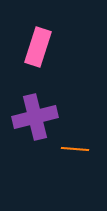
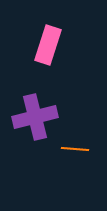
pink rectangle: moved 10 px right, 2 px up
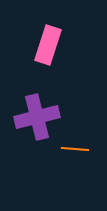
purple cross: moved 2 px right
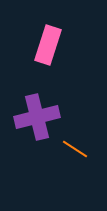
orange line: rotated 28 degrees clockwise
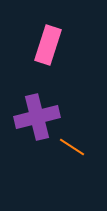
orange line: moved 3 px left, 2 px up
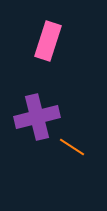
pink rectangle: moved 4 px up
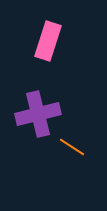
purple cross: moved 1 px right, 3 px up
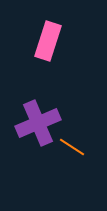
purple cross: moved 9 px down; rotated 9 degrees counterclockwise
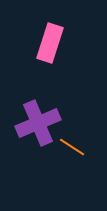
pink rectangle: moved 2 px right, 2 px down
